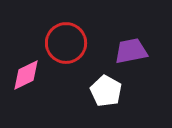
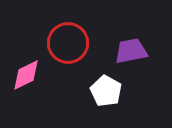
red circle: moved 2 px right
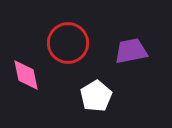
pink diamond: rotated 76 degrees counterclockwise
white pentagon: moved 10 px left, 5 px down; rotated 12 degrees clockwise
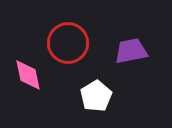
pink diamond: moved 2 px right
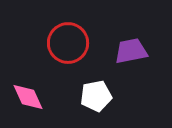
pink diamond: moved 22 px down; rotated 12 degrees counterclockwise
white pentagon: rotated 20 degrees clockwise
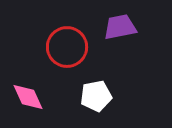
red circle: moved 1 px left, 4 px down
purple trapezoid: moved 11 px left, 24 px up
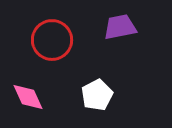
red circle: moved 15 px left, 7 px up
white pentagon: moved 1 px right, 1 px up; rotated 16 degrees counterclockwise
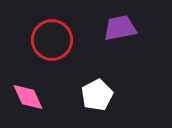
purple trapezoid: moved 1 px down
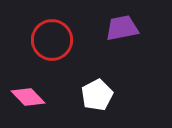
purple trapezoid: moved 2 px right
pink diamond: rotated 20 degrees counterclockwise
